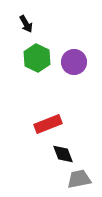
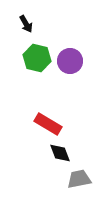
green hexagon: rotated 12 degrees counterclockwise
purple circle: moved 4 px left, 1 px up
red rectangle: rotated 52 degrees clockwise
black diamond: moved 3 px left, 1 px up
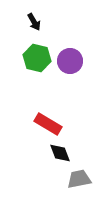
black arrow: moved 8 px right, 2 px up
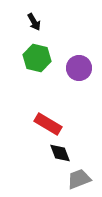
purple circle: moved 9 px right, 7 px down
gray trapezoid: rotated 10 degrees counterclockwise
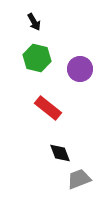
purple circle: moved 1 px right, 1 px down
red rectangle: moved 16 px up; rotated 8 degrees clockwise
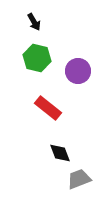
purple circle: moved 2 px left, 2 px down
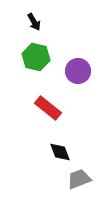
green hexagon: moved 1 px left, 1 px up
black diamond: moved 1 px up
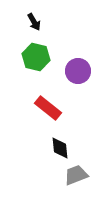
black diamond: moved 4 px up; rotated 15 degrees clockwise
gray trapezoid: moved 3 px left, 4 px up
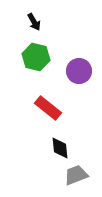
purple circle: moved 1 px right
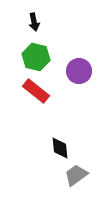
black arrow: rotated 18 degrees clockwise
red rectangle: moved 12 px left, 17 px up
gray trapezoid: rotated 15 degrees counterclockwise
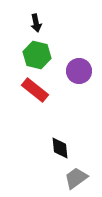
black arrow: moved 2 px right, 1 px down
green hexagon: moved 1 px right, 2 px up
red rectangle: moved 1 px left, 1 px up
gray trapezoid: moved 3 px down
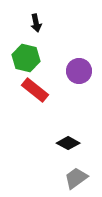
green hexagon: moved 11 px left, 3 px down
black diamond: moved 8 px right, 5 px up; rotated 55 degrees counterclockwise
